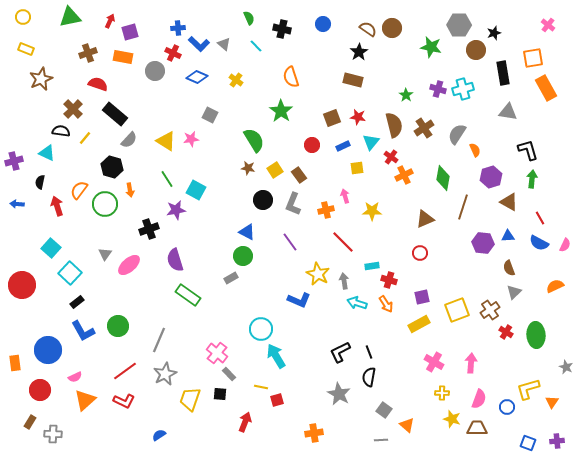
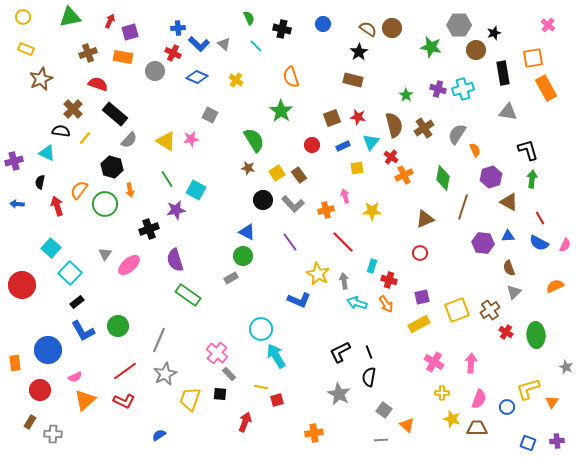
yellow square at (275, 170): moved 2 px right, 3 px down
gray L-shape at (293, 204): rotated 65 degrees counterclockwise
cyan rectangle at (372, 266): rotated 64 degrees counterclockwise
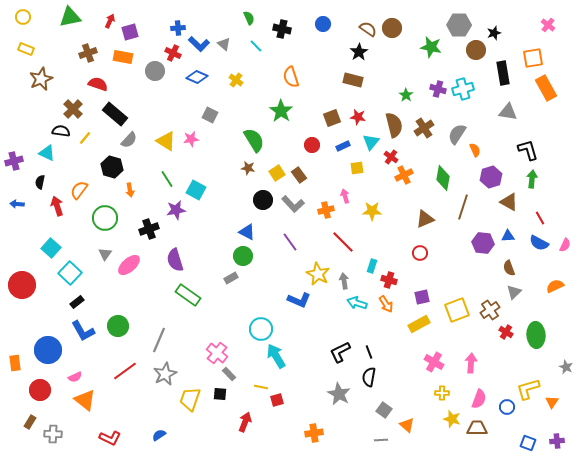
green circle at (105, 204): moved 14 px down
orange triangle at (85, 400): rotated 40 degrees counterclockwise
red L-shape at (124, 401): moved 14 px left, 37 px down
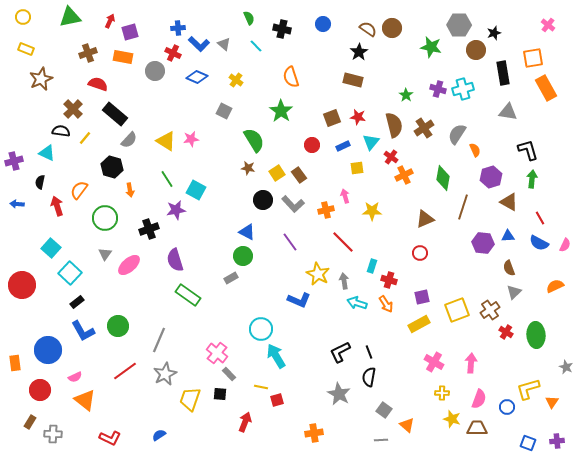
gray square at (210, 115): moved 14 px right, 4 px up
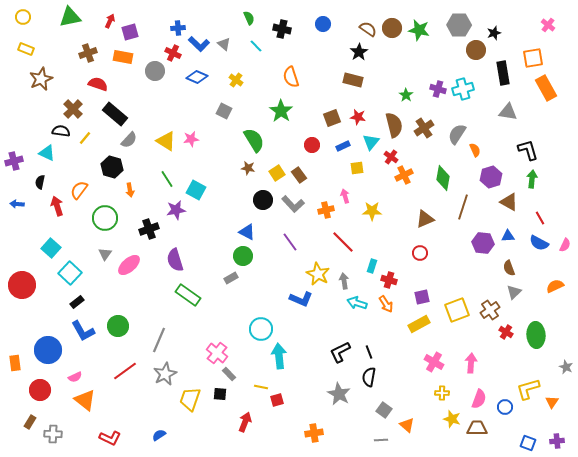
green star at (431, 47): moved 12 px left, 17 px up
blue L-shape at (299, 300): moved 2 px right, 1 px up
cyan arrow at (276, 356): moved 3 px right; rotated 25 degrees clockwise
blue circle at (507, 407): moved 2 px left
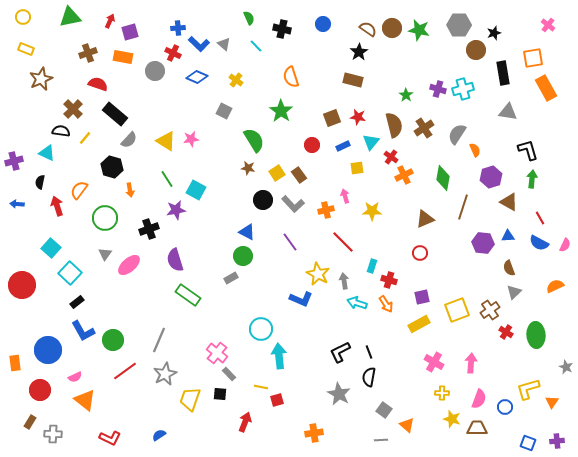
green circle at (118, 326): moved 5 px left, 14 px down
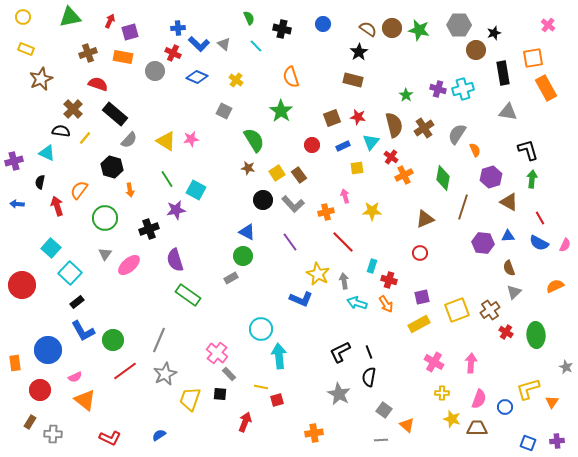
orange cross at (326, 210): moved 2 px down
